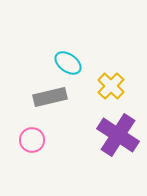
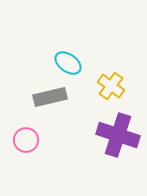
yellow cross: rotated 8 degrees counterclockwise
purple cross: rotated 15 degrees counterclockwise
pink circle: moved 6 px left
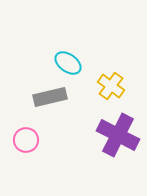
purple cross: rotated 9 degrees clockwise
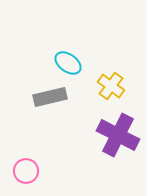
pink circle: moved 31 px down
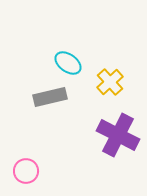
yellow cross: moved 1 px left, 4 px up; rotated 12 degrees clockwise
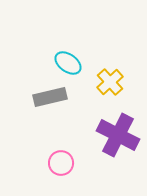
pink circle: moved 35 px right, 8 px up
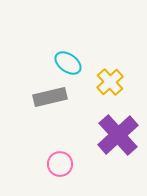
purple cross: rotated 21 degrees clockwise
pink circle: moved 1 px left, 1 px down
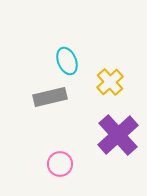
cyan ellipse: moved 1 px left, 2 px up; rotated 32 degrees clockwise
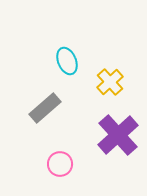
gray rectangle: moved 5 px left, 11 px down; rotated 28 degrees counterclockwise
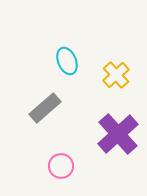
yellow cross: moved 6 px right, 7 px up
purple cross: moved 1 px up
pink circle: moved 1 px right, 2 px down
